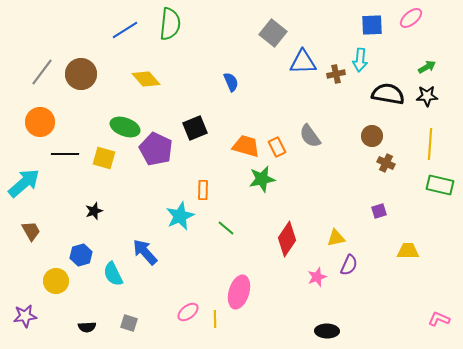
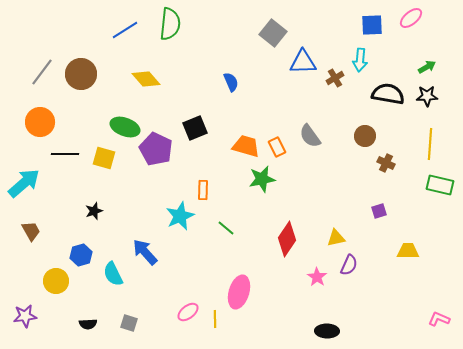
brown cross at (336, 74): moved 1 px left, 4 px down; rotated 18 degrees counterclockwise
brown circle at (372, 136): moved 7 px left
pink star at (317, 277): rotated 18 degrees counterclockwise
black semicircle at (87, 327): moved 1 px right, 3 px up
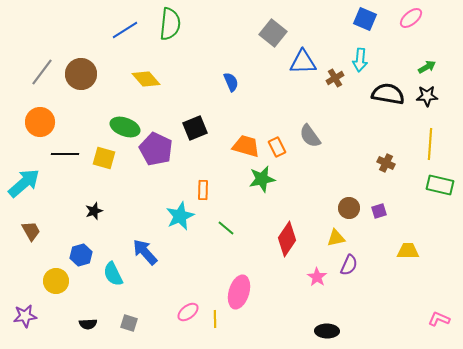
blue square at (372, 25): moved 7 px left, 6 px up; rotated 25 degrees clockwise
brown circle at (365, 136): moved 16 px left, 72 px down
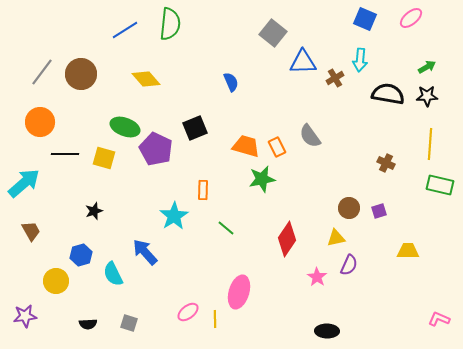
cyan star at (180, 216): moved 6 px left; rotated 8 degrees counterclockwise
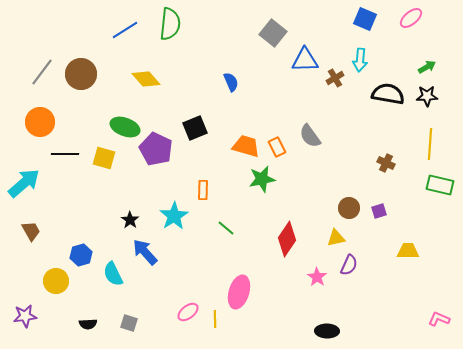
blue triangle at (303, 62): moved 2 px right, 2 px up
black star at (94, 211): moved 36 px right, 9 px down; rotated 18 degrees counterclockwise
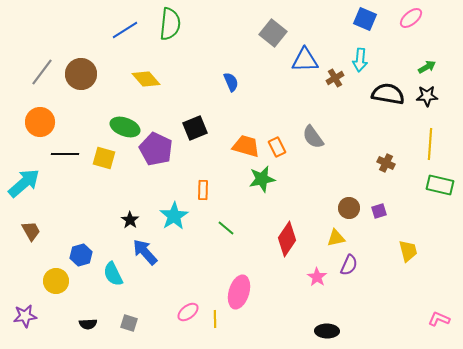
gray semicircle at (310, 136): moved 3 px right, 1 px down
yellow trapezoid at (408, 251): rotated 75 degrees clockwise
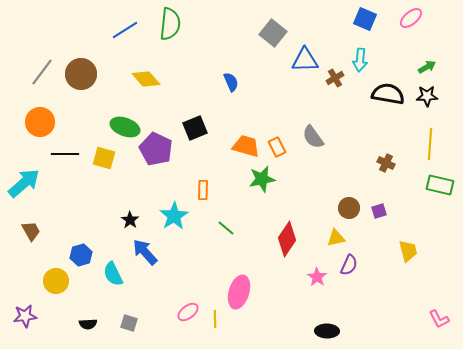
pink L-shape at (439, 319): rotated 140 degrees counterclockwise
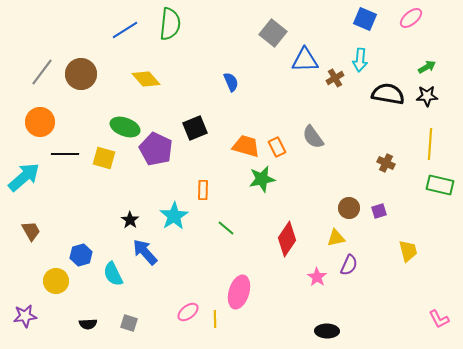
cyan arrow at (24, 183): moved 6 px up
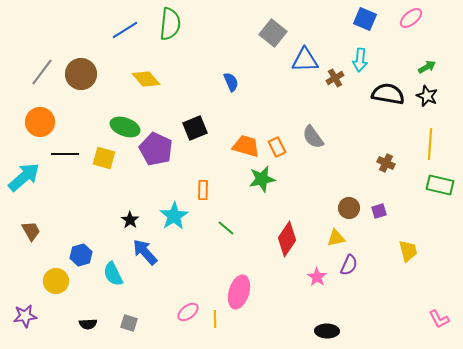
black star at (427, 96): rotated 25 degrees clockwise
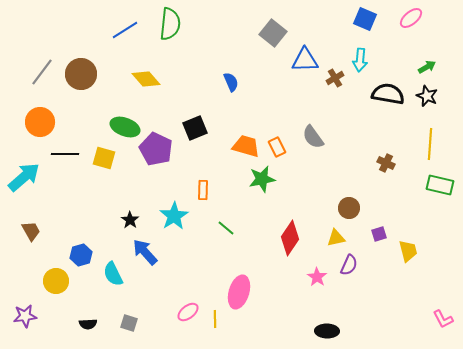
purple square at (379, 211): moved 23 px down
red diamond at (287, 239): moved 3 px right, 1 px up
pink L-shape at (439, 319): moved 4 px right
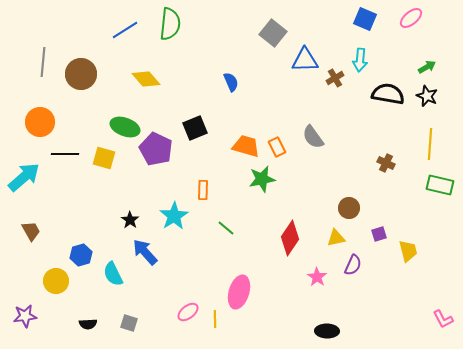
gray line at (42, 72): moved 1 px right, 10 px up; rotated 32 degrees counterclockwise
purple semicircle at (349, 265): moved 4 px right
